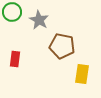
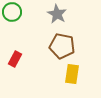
gray star: moved 18 px right, 6 px up
red rectangle: rotated 21 degrees clockwise
yellow rectangle: moved 10 px left
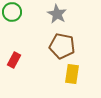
red rectangle: moved 1 px left, 1 px down
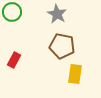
yellow rectangle: moved 3 px right
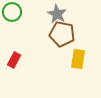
brown pentagon: moved 12 px up
yellow rectangle: moved 3 px right, 15 px up
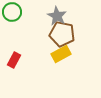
gray star: moved 2 px down
yellow rectangle: moved 17 px left, 5 px up; rotated 54 degrees clockwise
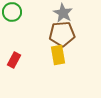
gray star: moved 6 px right, 3 px up
brown pentagon: rotated 15 degrees counterclockwise
yellow rectangle: moved 3 px left, 1 px down; rotated 72 degrees counterclockwise
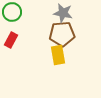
gray star: rotated 18 degrees counterclockwise
red rectangle: moved 3 px left, 20 px up
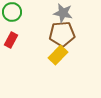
yellow rectangle: rotated 54 degrees clockwise
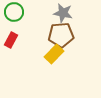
green circle: moved 2 px right
brown pentagon: moved 1 px left, 1 px down
yellow rectangle: moved 4 px left, 1 px up
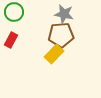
gray star: moved 1 px right, 1 px down
